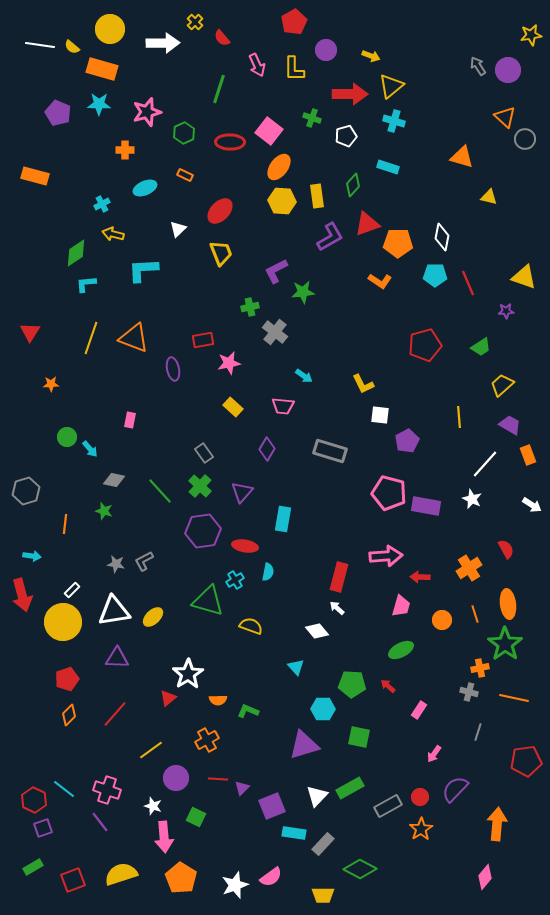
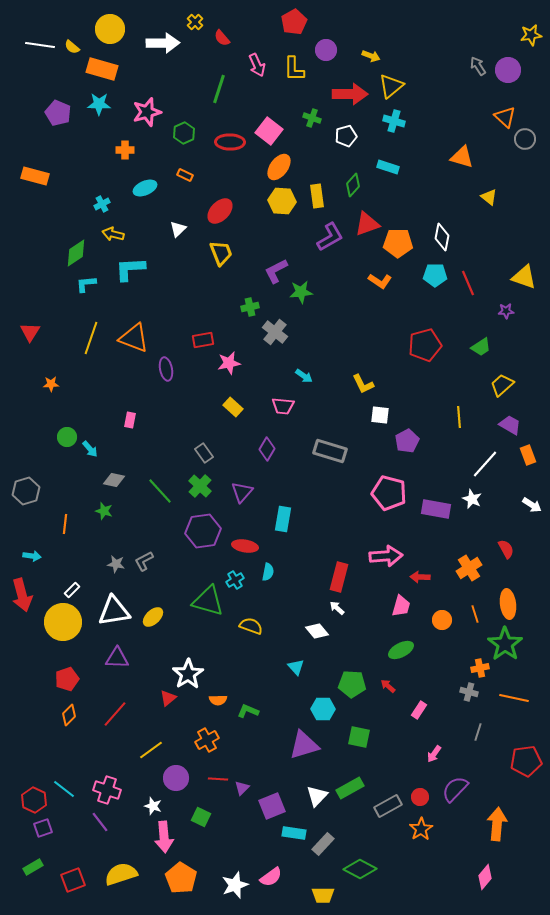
yellow triangle at (489, 197): rotated 24 degrees clockwise
cyan L-shape at (143, 270): moved 13 px left, 1 px up
green star at (303, 292): moved 2 px left
purple ellipse at (173, 369): moved 7 px left
purple rectangle at (426, 506): moved 10 px right, 3 px down
green square at (196, 817): moved 5 px right
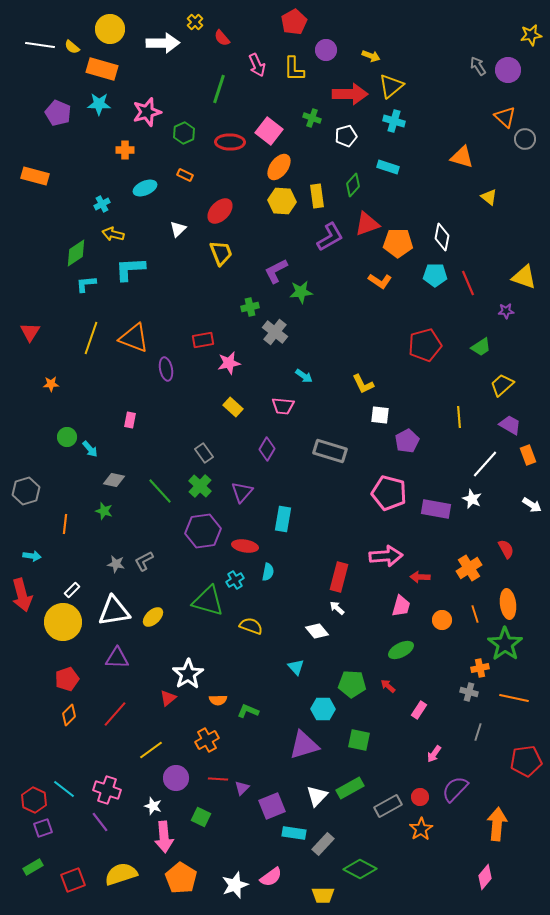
green square at (359, 737): moved 3 px down
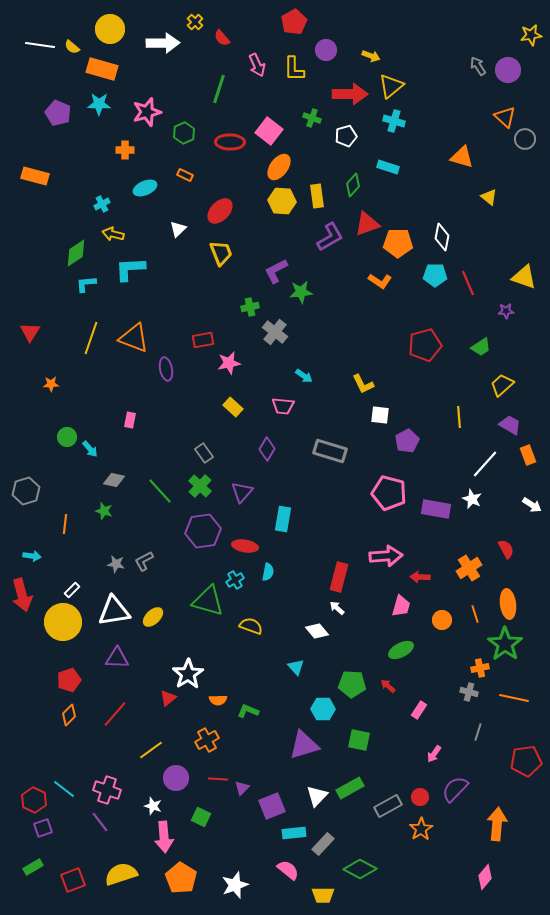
red pentagon at (67, 679): moved 2 px right, 1 px down
cyan rectangle at (294, 833): rotated 15 degrees counterclockwise
pink semicircle at (271, 877): moved 17 px right, 7 px up; rotated 105 degrees counterclockwise
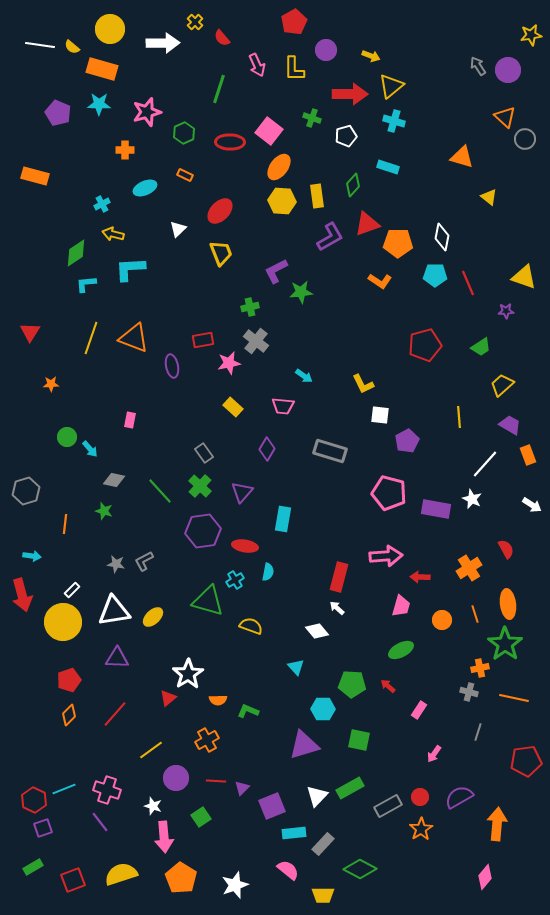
gray cross at (275, 332): moved 19 px left, 9 px down
purple ellipse at (166, 369): moved 6 px right, 3 px up
red line at (218, 779): moved 2 px left, 2 px down
cyan line at (64, 789): rotated 60 degrees counterclockwise
purple semicircle at (455, 789): moved 4 px right, 8 px down; rotated 16 degrees clockwise
green square at (201, 817): rotated 30 degrees clockwise
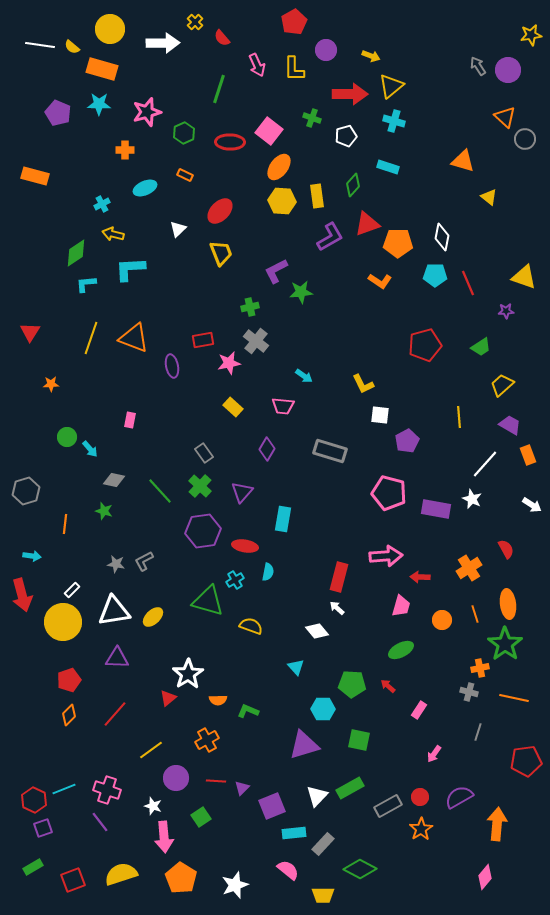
orange triangle at (462, 157): moved 1 px right, 4 px down
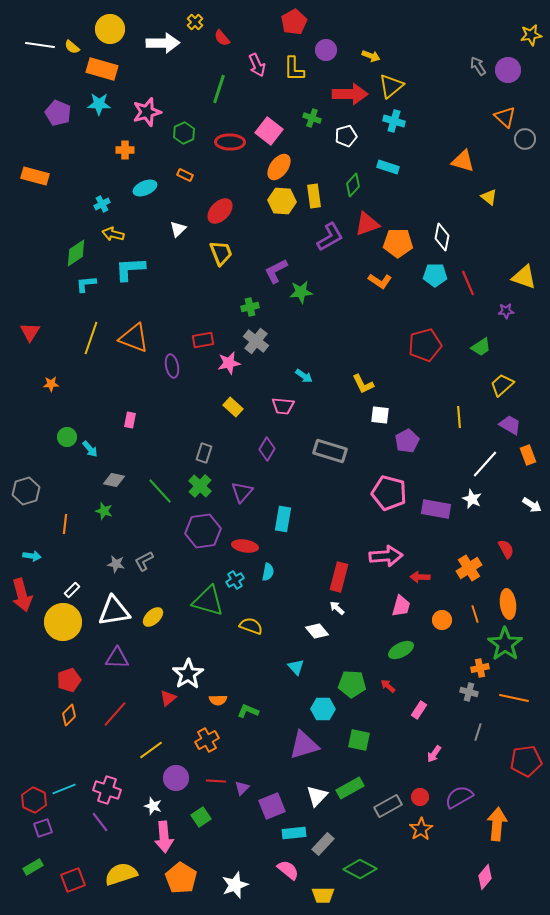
yellow rectangle at (317, 196): moved 3 px left
gray rectangle at (204, 453): rotated 54 degrees clockwise
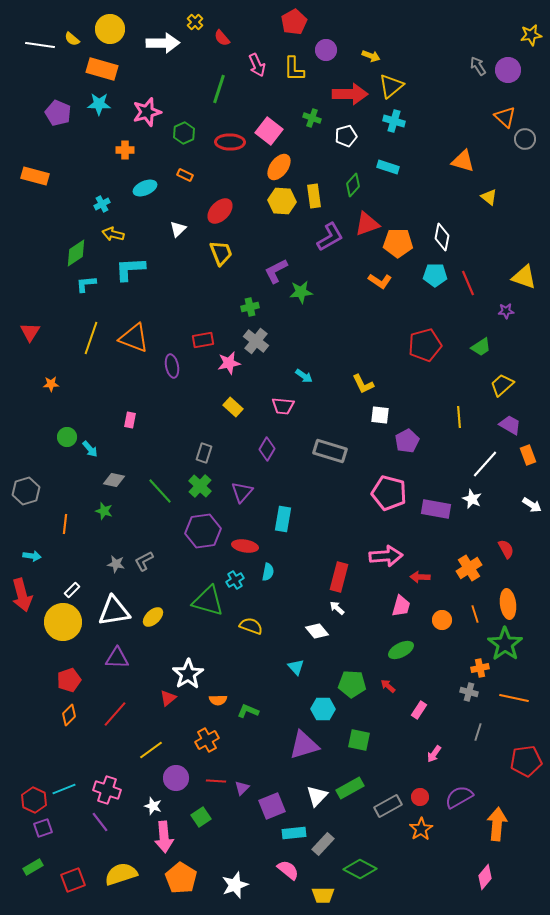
yellow semicircle at (72, 47): moved 8 px up
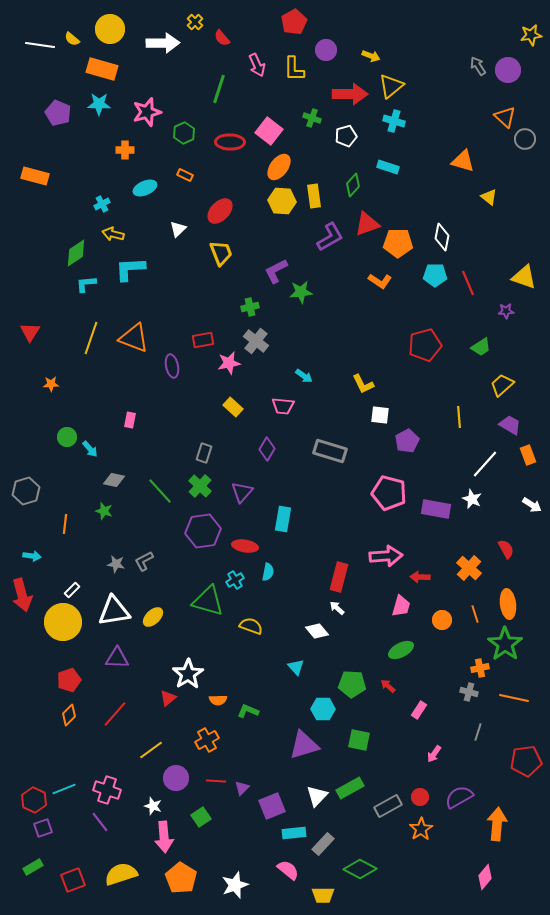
orange cross at (469, 568): rotated 15 degrees counterclockwise
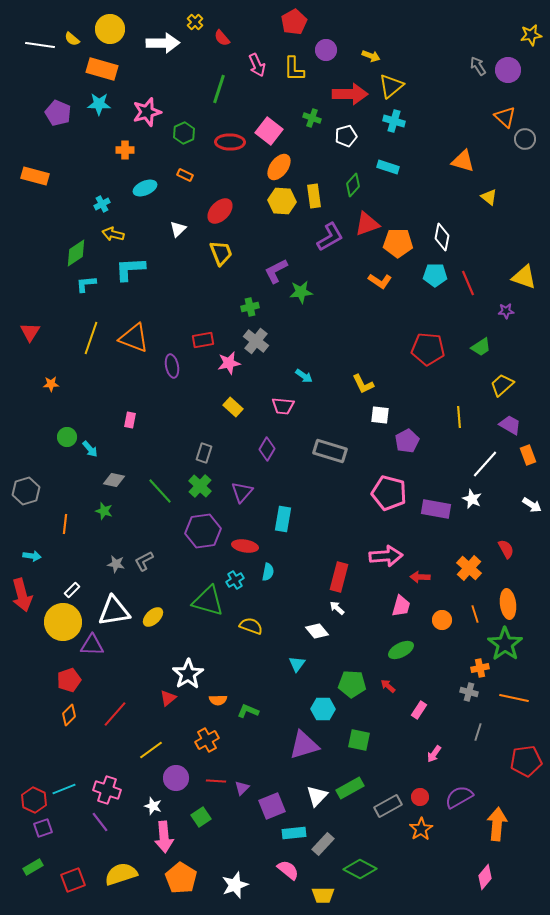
red pentagon at (425, 345): moved 3 px right, 4 px down; rotated 20 degrees clockwise
purple triangle at (117, 658): moved 25 px left, 13 px up
cyan triangle at (296, 667): moved 1 px right, 3 px up; rotated 18 degrees clockwise
